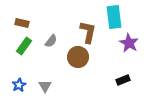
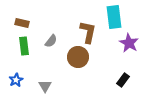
green rectangle: rotated 42 degrees counterclockwise
black rectangle: rotated 32 degrees counterclockwise
blue star: moved 3 px left, 5 px up
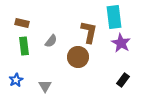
brown L-shape: moved 1 px right
purple star: moved 8 px left
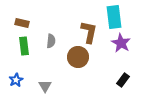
gray semicircle: rotated 32 degrees counterclockwise
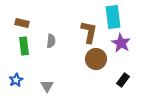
cyan rectangle: moved 1 px left
brown circle: moved 18 px right, 2 px down
gray triangle: moved 2 px right
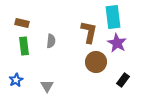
purple star: moved 4 px left
brown circle: moved 3 px down
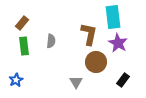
brown rectangle: rotated 64 degrees counterclockwise
brown L-shape: moved 2 px down
purple star: moved 1 px right
gray triangle: moved 29 px right, 4 px up
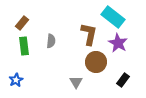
cyan rectangle: rotated 45 degrees counterclockwise
